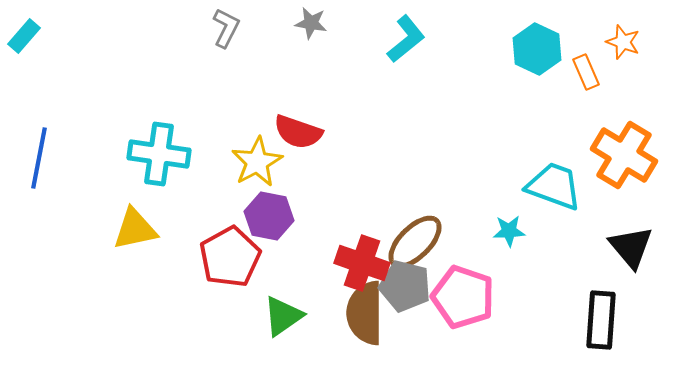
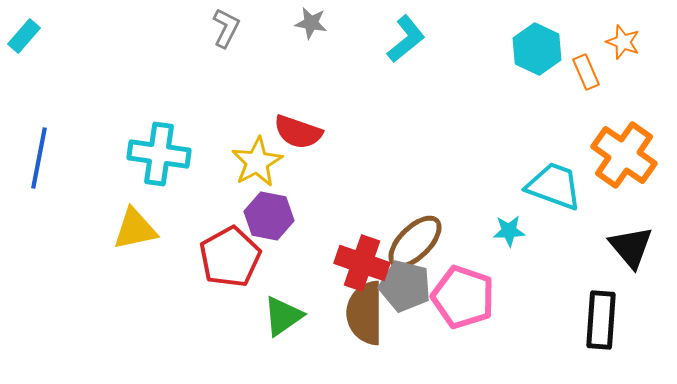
orange cross: rotated 4 degrees clockwise
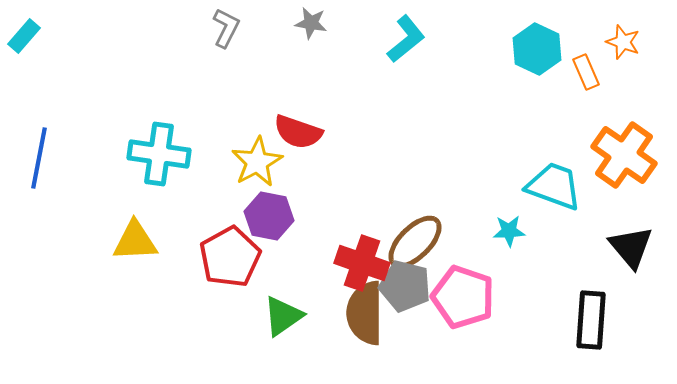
yellow triangle: moved 12 px down; rotated 9 degrees clockwise
black rectangle: moved 10 px left
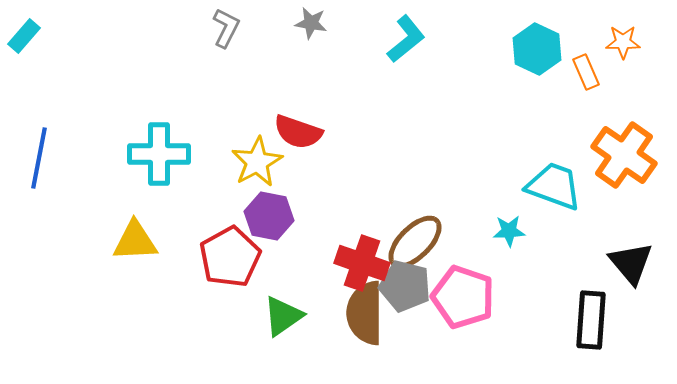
orange star: rotated 20 degrees counterclockwise
cyan cross: rotated 8 degrees counterclockwise
black triangle: moved 16 px down
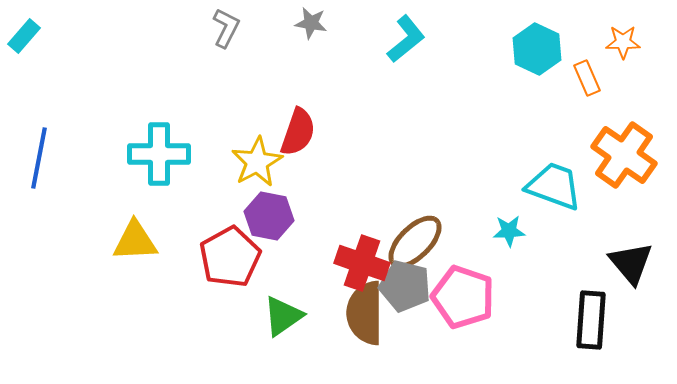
orange rectangle: moved 1 px right, 6 px down
red semicircle: rotated 90 degrees counterclockwise
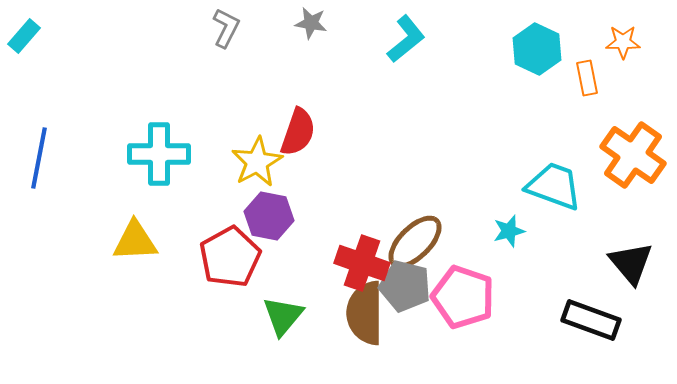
orange rectangle: rotated 12 degrees clockwise
orange cross: moved 9 px right
cyan star: rotated 12 degrees counterclockwise
green triangle: rotated 15 degrees counterclockwise
black rectangle: rotated 74 degrees counterclockwise
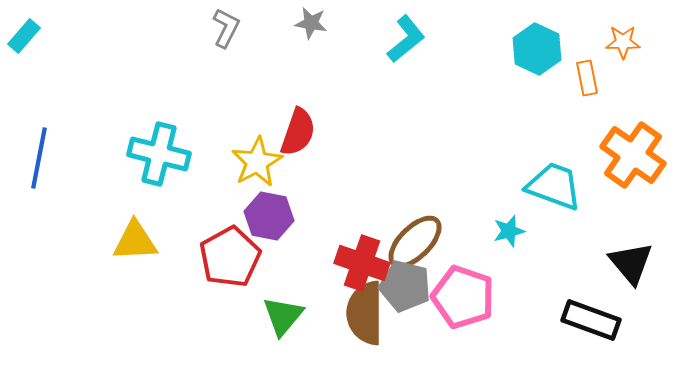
cyan cross: rotated 14 degrees clockwise
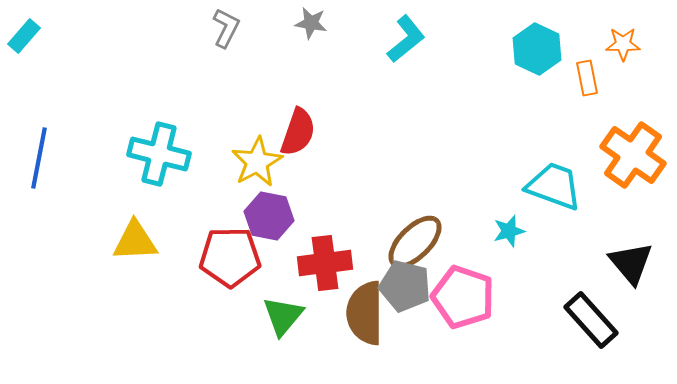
orange star: moved 2 px down
red pentagon: rotated 28 degrees clockwise
red cross: moved 37 px left; rotated 26 degrees counterclockwise
black rectangle: rotated 28 degrees clockwise
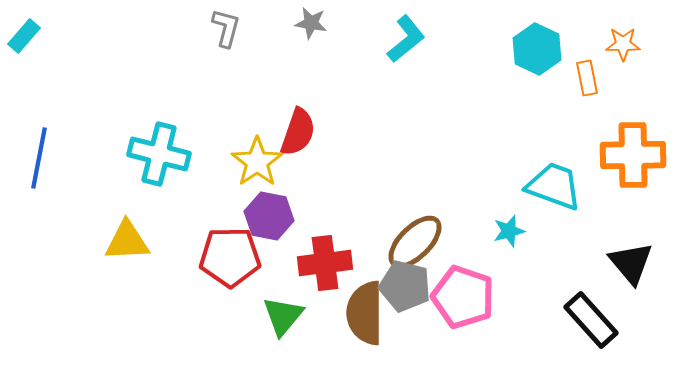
gray L-shape: rotated 12 degrees counterclockwise
orange cross: rotated 36 degrees counterclockwise
yellow star: rotated 6 degrees counterclockwise
yellow triangle: moved 8 px left
